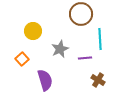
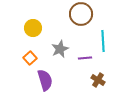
yellow circle: moved 3 px up
cyan line: moved 3 px right, 2 px down
orange square: moved 8 px right, 1 px up
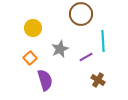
purple line: moved 1 px right, 1 px up; rotated 24 degrees counterclockwise
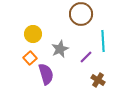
yellow circle: moved 6 px down
purple line: rotated 16 degrees counterclockwise
purple semicircle: moved 1 px right, 6 px up
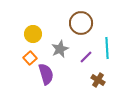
brown circle: moved 9 px down
cyan line: moved 4 px right, 7 px down
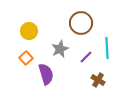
yellow circle: moved 4 px left, 3 px up
orange square: moved 4 px left
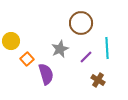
yellow circle: moved 18 px left, 10 px down
orange square: moved 1 px right, 1 px down
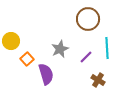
brown circle: moved 7 px right, 4 px up
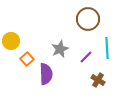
purple semicircle: rotated 15 degrees clockwise
